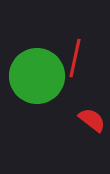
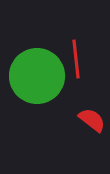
red line: moved 1 px right, 1 px down; rotated 18 degrees counterclockwise
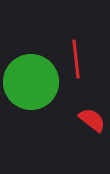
green circle: moved 6 px left, 6 px down
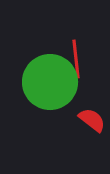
green circle: moved 19 px right
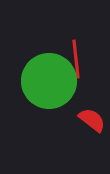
green circle: moved 1 px left, 1 px up
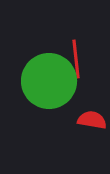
red semicircle: rotated 28 degrees counterclockwise
